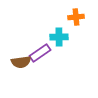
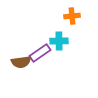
orange cross: moved 4 px left, 1 px up
cyan cross: moved 4 px down
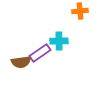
orange cross: moved 8 px right, 5 px up
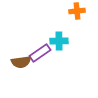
orange cross: moved 3 px left
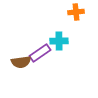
orange cross: moved 1 px left, 1 px down
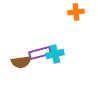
cyan cross: moved 4 px left, 13 px down; rotated 12 degrees counterclockwise
purple rectangle: rotated 20 degrees clockwise
